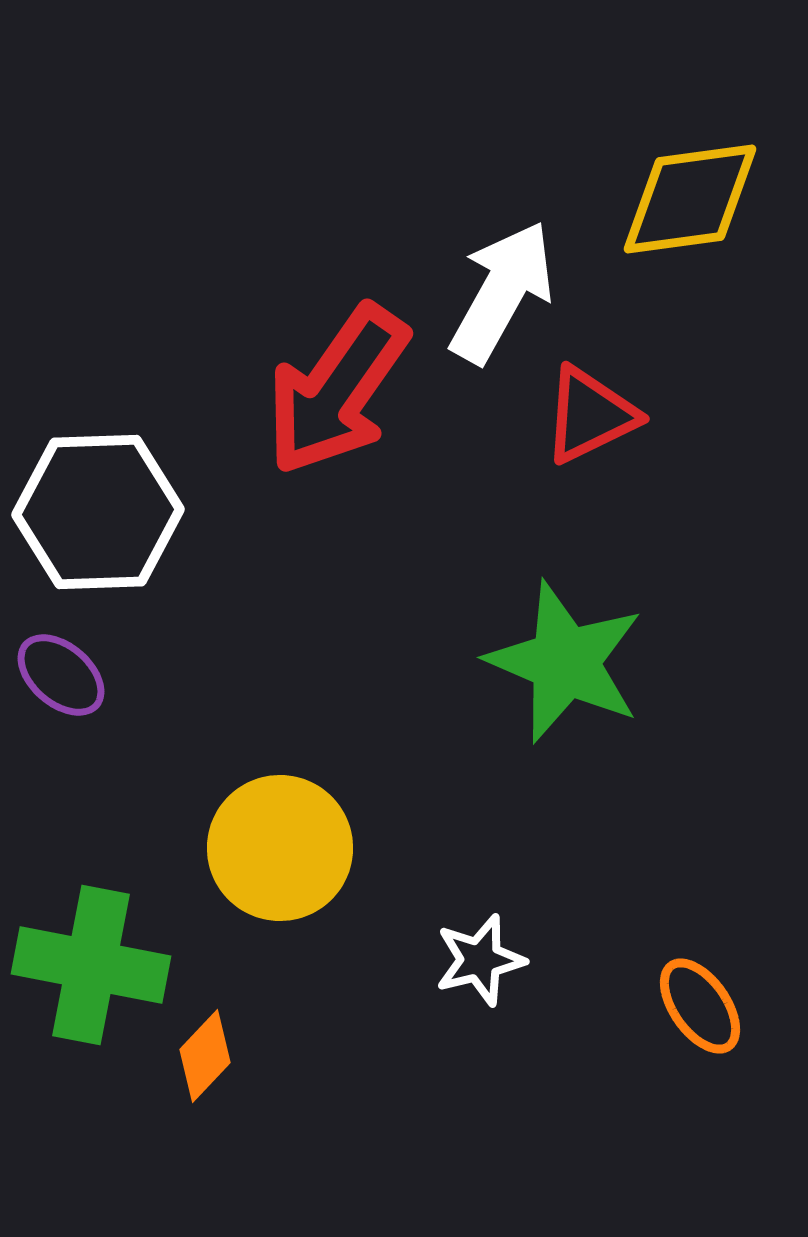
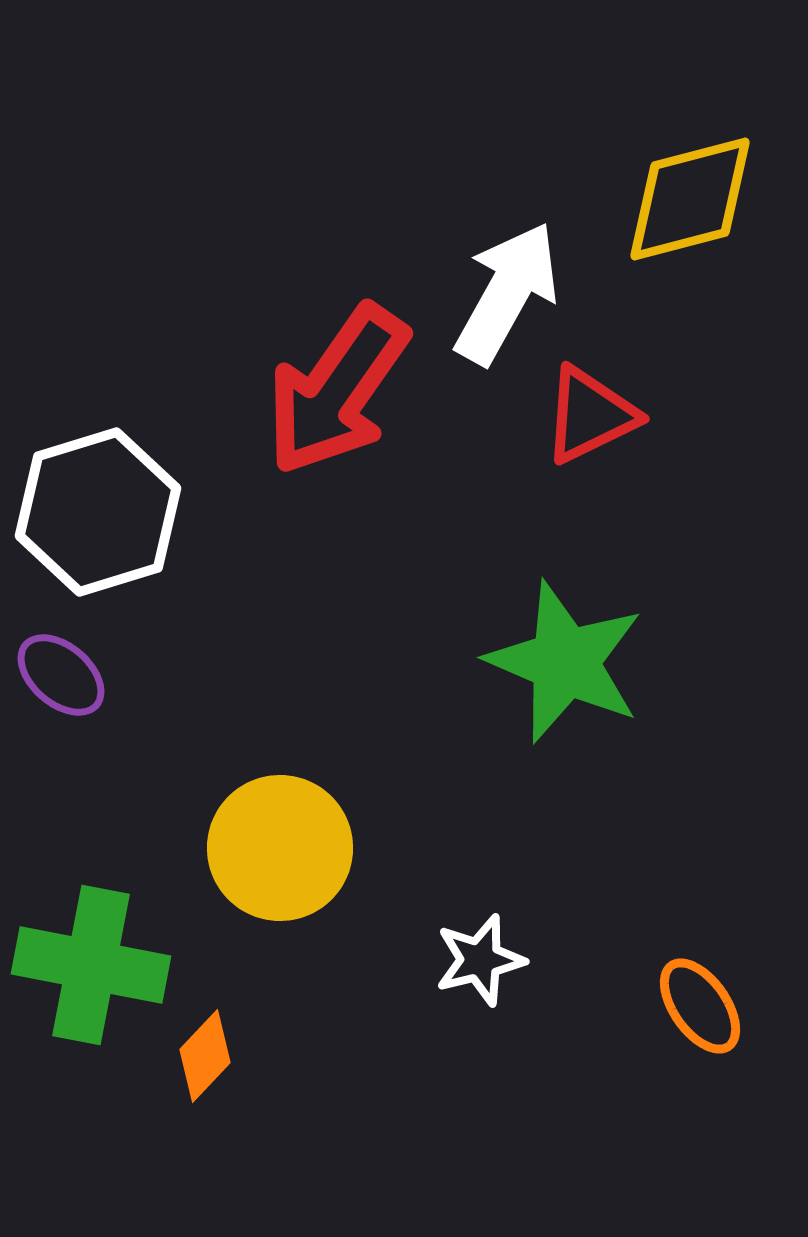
yellow diamond: rotated 7 degrees counterclockwise
white arrow: moved 5 px right, 1 px down
white hexagon: rotated 15 degrees counterclockwise
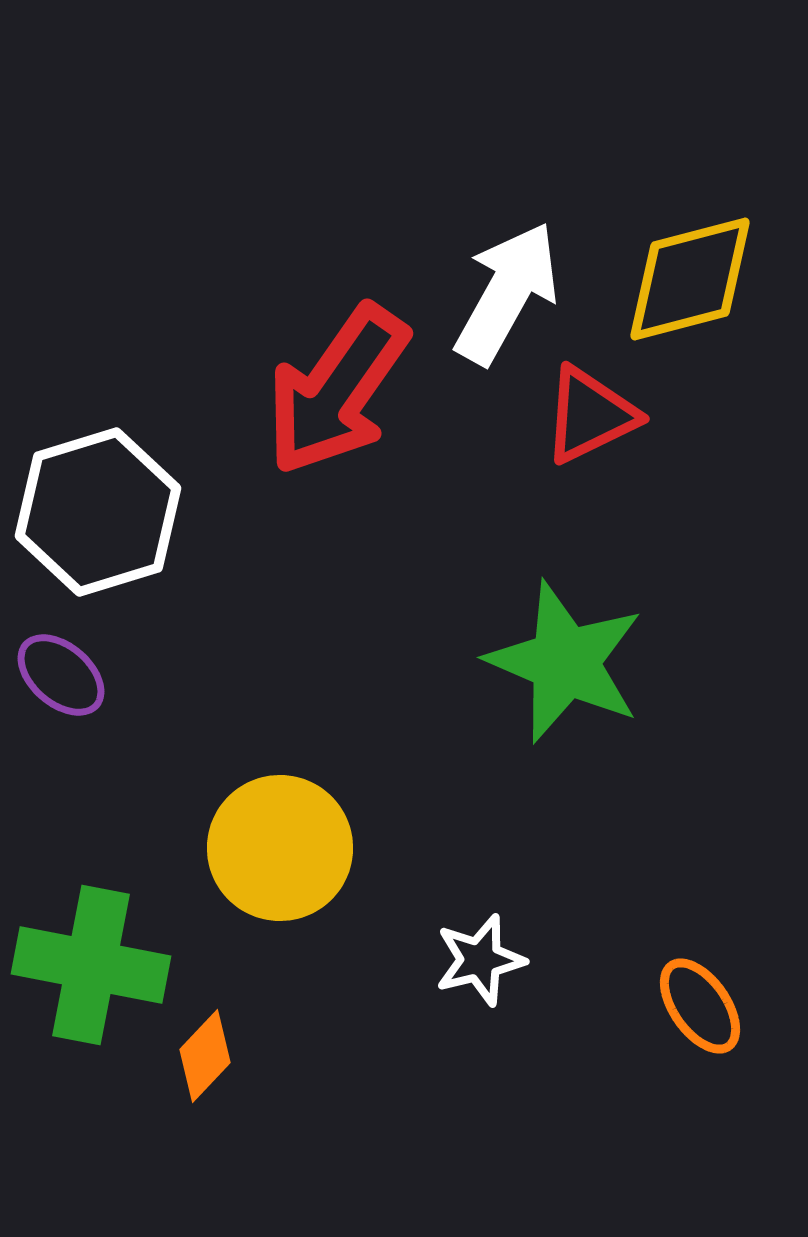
yellow diamond: moved 80 px down
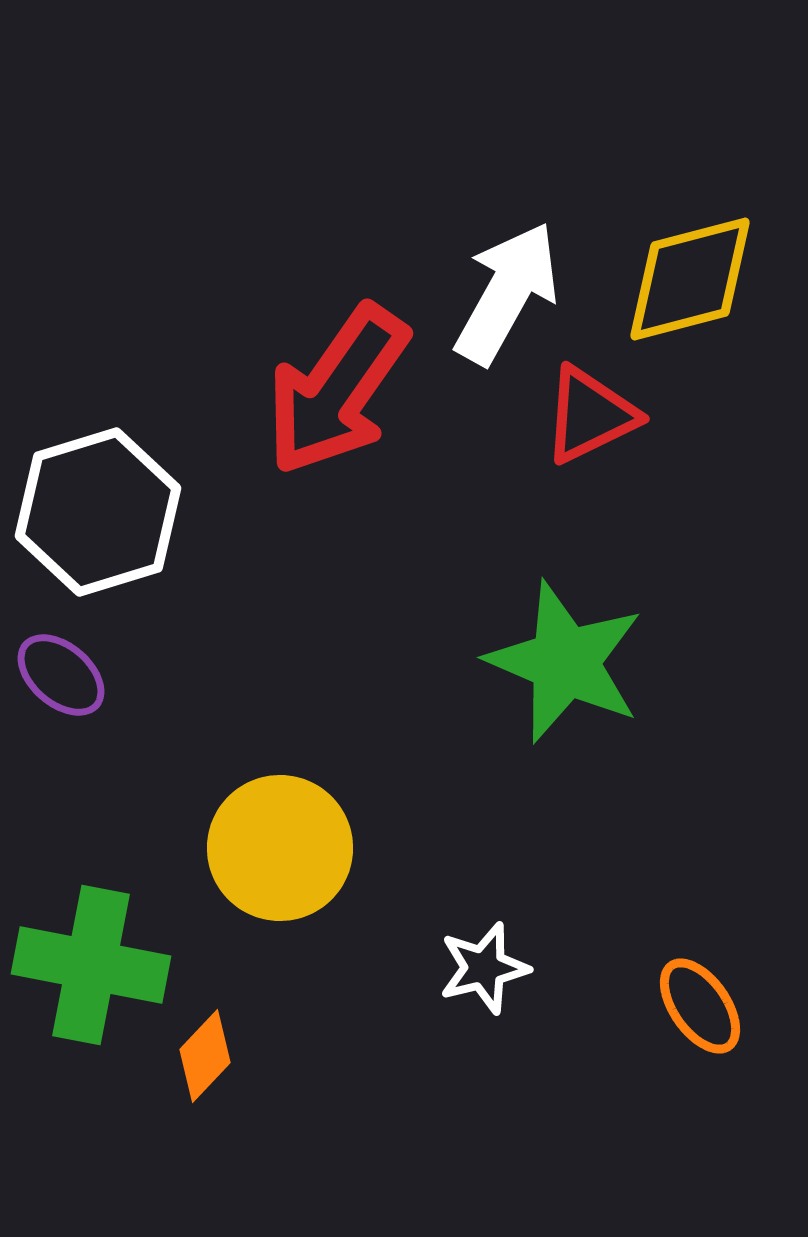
white star: moved 4 px right, 8 px down
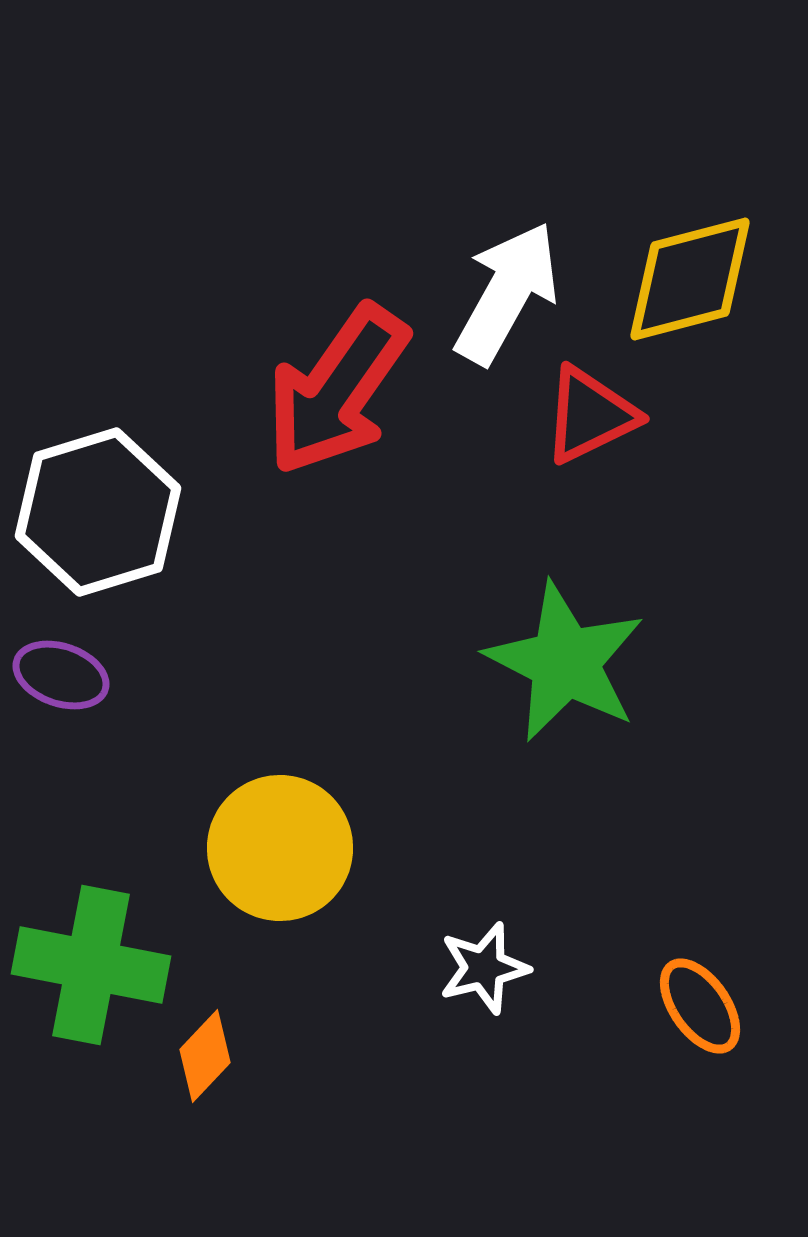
green star: rotated 4 degrees clockwise
purple ellipse: rotated 22 degrees counterclockwise
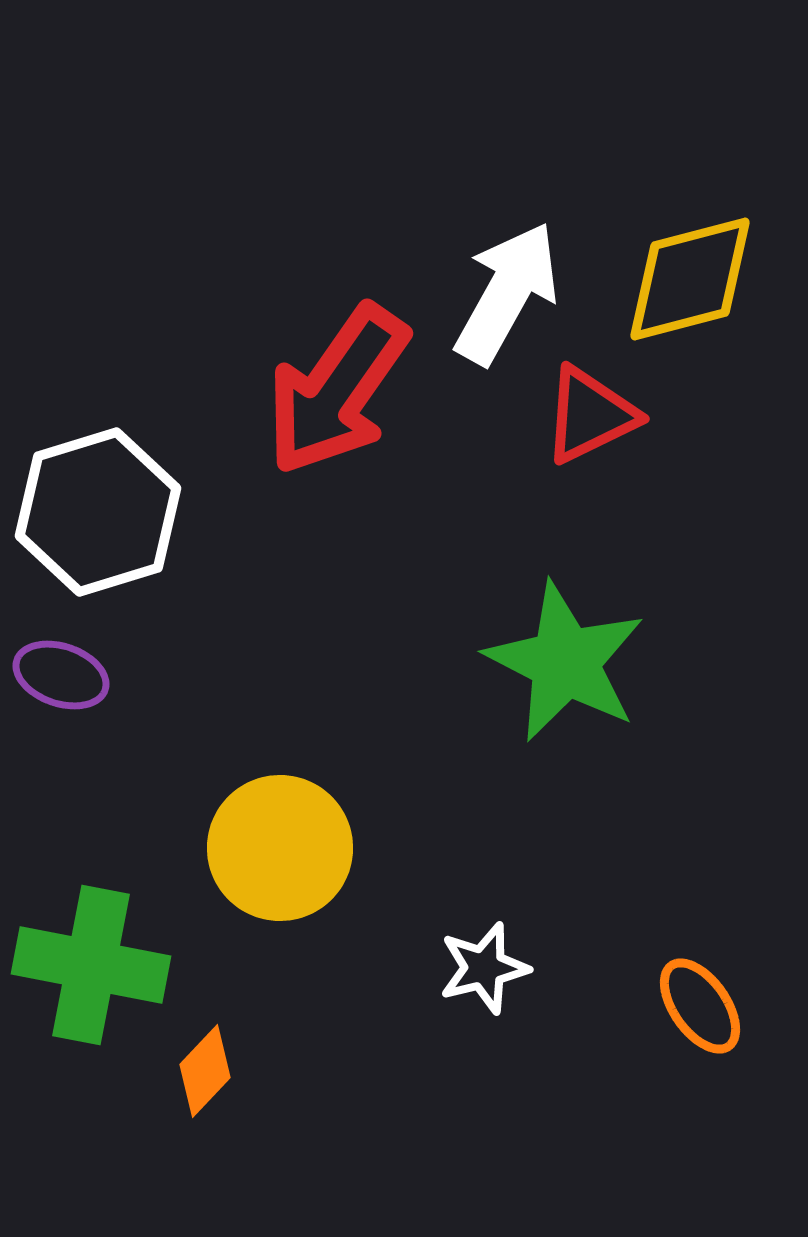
orange diamond: moved 15 px down
